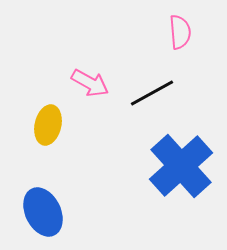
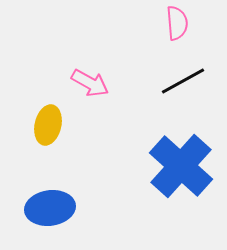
pink semicircle: moved 3 px left, 9 px up
black line: moved 31 px right, 12 px up
blue cross: rotated 6 degrees counterclockwise
blue ellipse: moved 7 px right, 4 px up; rotated 72 degrees counterclockwise
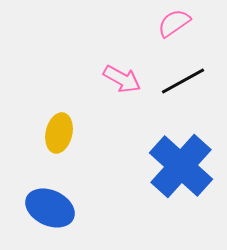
pink semicircle: moved 3 px left; rotated 120 degrees counterclockwise
pink arrow: moved 32 px right, 4 px up
yellow ellipse: moved 11 px right, 8 px down
blue ellipse: rotated 33 degrees clockwise
